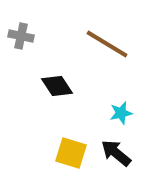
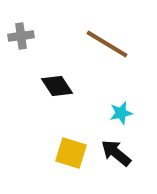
gray cross: rotated 20 degrees counterclockwise
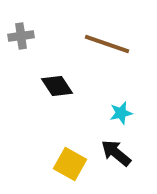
brown line: rotated 12 degrees counterclockwise
yellow square: moved 1 px left, 11 px down; rotated 12 degrees clockwise
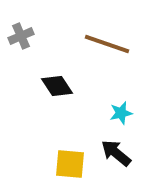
gray cross: rotated 15 degrees counterclockwise
yellow square: rotated 24 degrees counterclockwise
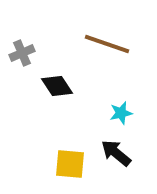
gray cross: moved 1 px right, 17 px down
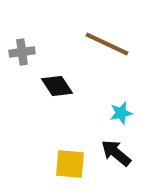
brown line: rotated 6 degrees clockwise
gray cross: moved 1 px up; rotated 15 degrees clockwise
